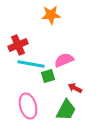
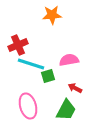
orange star: moved 1 px right
pink semicircle: moved 5 px right; rotated 12 degrees clockwise
cyan line: rotated 8 degrees clockwise
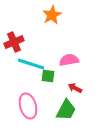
orange star: rotated 24 degrees counterclockwise
red cross: moved 4 px left, 3 px up
green square: rotated 24 degrees clockwise
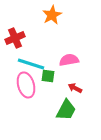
red cross: moved 1 px right, 4 px up
pink ellipse: moved 2 px left, 21 px up
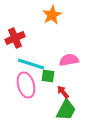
red arrow: moved 12 px left, 4 px down; rotated 24 degrees clockwise
